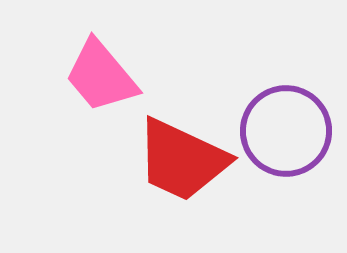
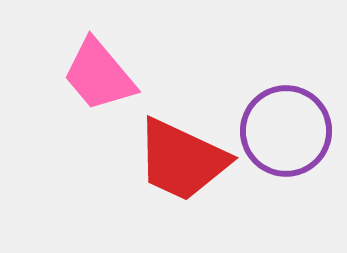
pink trapezoid: moved 2 px left, 1 px up
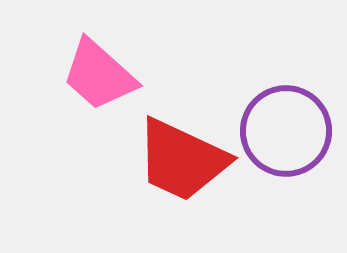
pink trapezoid: rotated 8 degrees counterclockwise
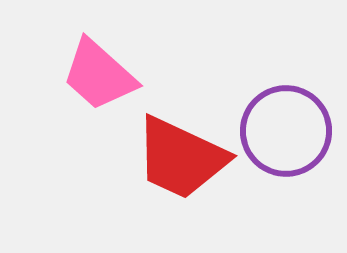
red trapezoid: moved 1 px left, 2 px up
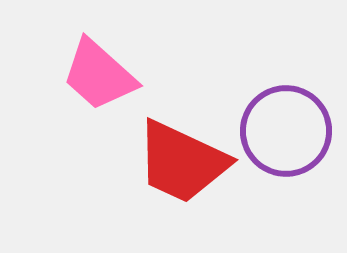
red trapezoid: moved 1 px right, 4 px down
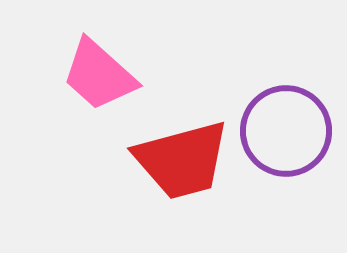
red trapezoid: moved 2 px up; rotated 40 degrees counterclockwise
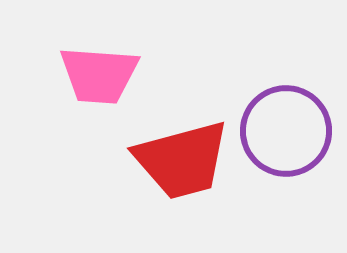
pink trapezoid: rotated 38 degrees counterclockwise
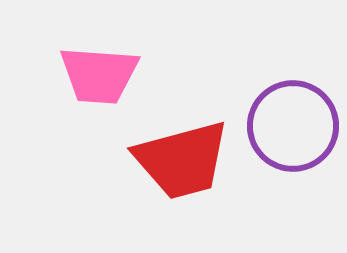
purple circle: moved 7 px right, 5 px up
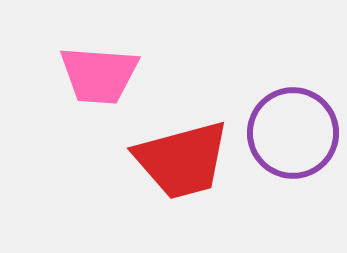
purple circle: moved 7 px down
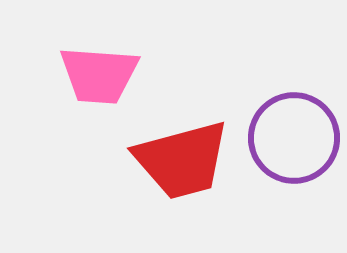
purple circle: moved 1 px right, 5 px down
